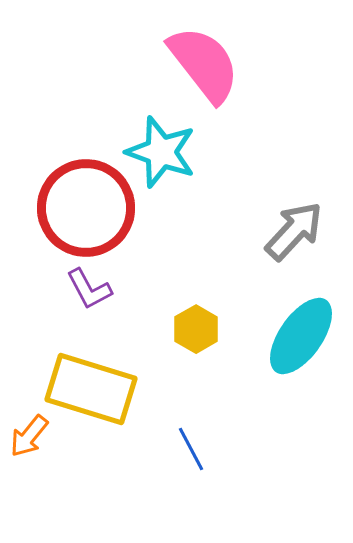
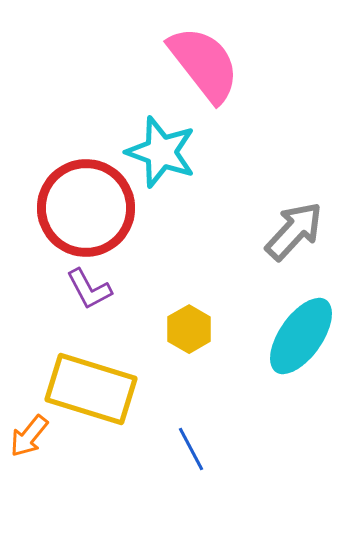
yellow hexagon: moved 7 px left
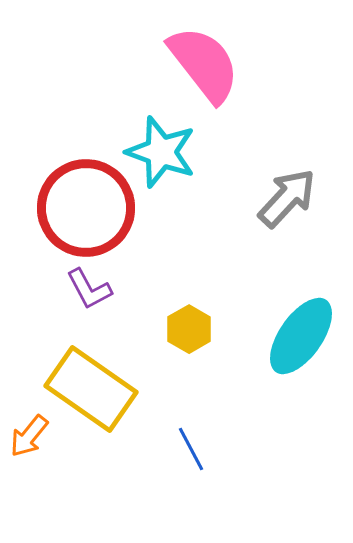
gray arrow: moved 7 px left, 33 px up
yellow rectangle: rotated 18 degrees clockwise
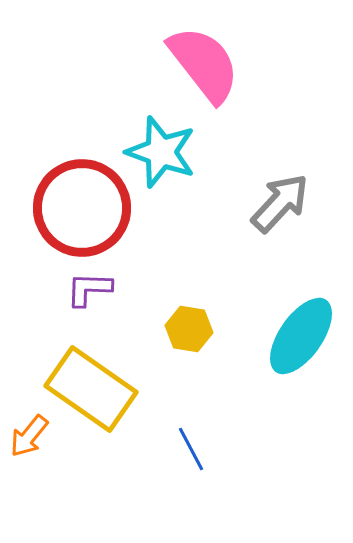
gray arrow: moved 7 px left, 5 px down
red circle: moved 4 px left
purple L-shape: rotated 120 degrees clockwise
yellow hexagon: rotated 21 degrees counterclockwise
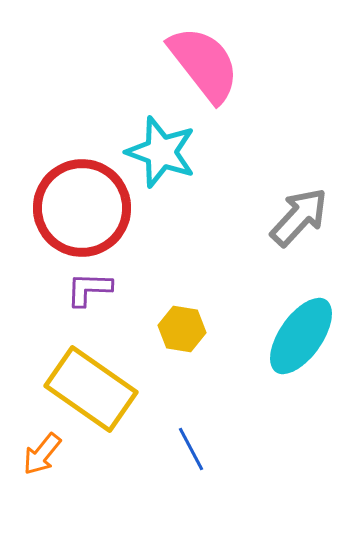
gray arrow: moved 19 px right, 14 px down
yellow hexagon: moved 7 px left
orange arrow: moved 13 px right, 18 px down
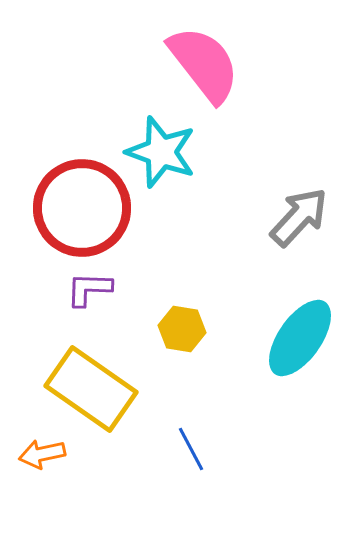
cyan ellipse: moved 1 px left, 2 px down
orange arrow: rotated 39 degrees clockwise
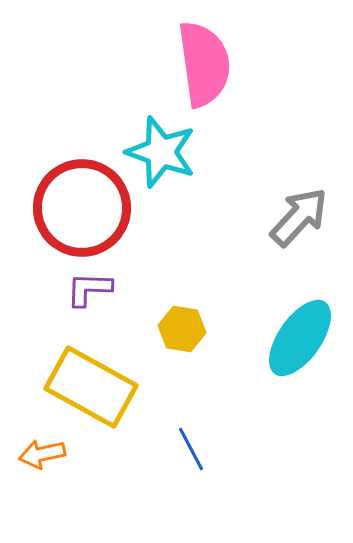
pink semicircle: rotated 30 degrees clockwise
yellow rectangle: moved 2 px up; rotated 6 degrees counterclockwise
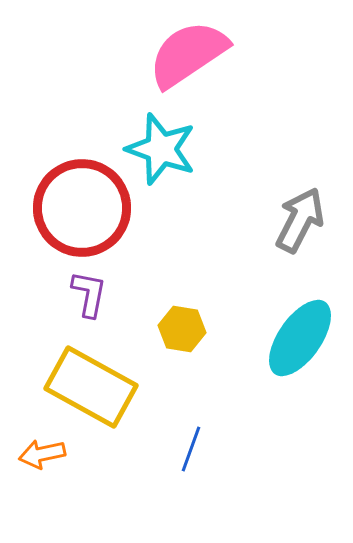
pink semicircle: moved 16 px left, 10 px up; rotated 116 degrees counterclockwise
cyan star: moved 3 px up
gray arrow: moved 1 px right, 3 px down; rotated 16 degrees counterclockwise
purple L-shape: moved 5 px down; rotated 99 degrees clockwise
blue line: rotated 48 degrees clockwise
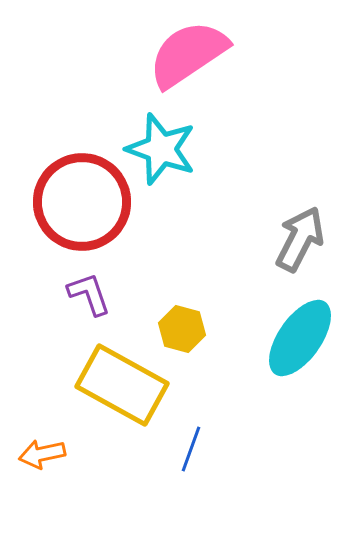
red circle: moved 6 px up
gray arrow: moved 19 px down
purple L-shape: rotated 30 degrees counterclockwise
yellow hexagon: rotated 6 degrees clockwise
yellow rectangle: moved 31 px right, 2 px up
